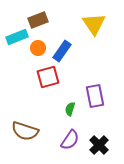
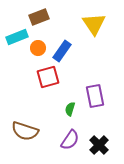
brown rectangle: moved 1 px right, 3 px up
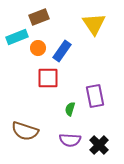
red square: moved 1 px down; rotated 15 degrees clockwise
purple semicircle: rotated 60 degrees clockwise
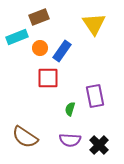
orange circle: moved 2 px right
brown semicircle: moved 6 px down; rotated 16 degrees clockwise
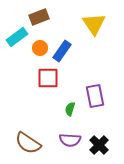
cyan rectangle: rotated 15 degrees counterclockwise
brown semicircle: moved 3 px right, 6 px down
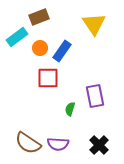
purple semicircle: moved 12 px left, 4 px down
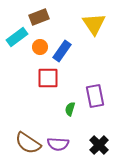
orange circle: moved 1 px up
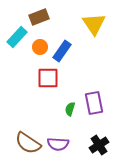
cyan rectangle: rotated 10 degrees counterclockwise
purple rectangle: moved 1 px left, 7 px down
black cross: rotated 12 degrees clockwise
